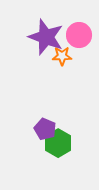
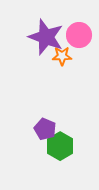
green hexagon: moved 2 px right, 3 px down
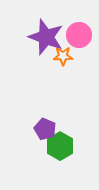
orange star: moved 1 px right
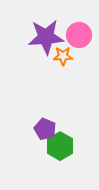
purple star: rotated 24 degrees counterclockwise
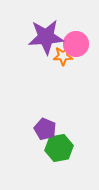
pink circle: moved 3 px left, 9 px down
green hexagon: moved 1 px left, 2 px down; rotated 20 degrees clockwise
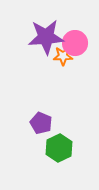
pink circle: moved 1 px left, 1 px up
purple pentagon: moved 4 px left, 6 px up
green hexagon: rotated 16 degrees counterclockwise
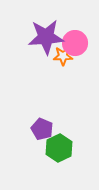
purple pentagon: moved 1 px right, 6 px down
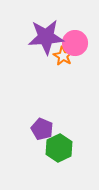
orange star: rotated 30 degrees clockwise
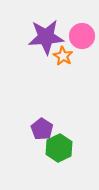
pink circle: moved 7 px right, 7 px up
purple pentagon: rotated 10 degrees clockwise
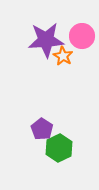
purple star: moved 3 px down
